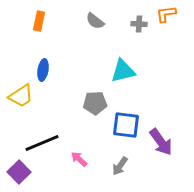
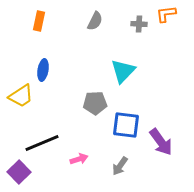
gray semicircle: rotated 102 degrees counterclockwise
cyan triangle: rotated 32 degrees counterclockwise
pink arrow: rotated 120 degrees clockwise
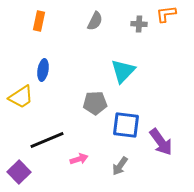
yellow trapezoid: moved 1 px down
black line: moved 5 px right, 3 px up
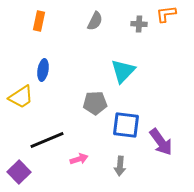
gray arrow: rotated 30 degrees counterclockwise
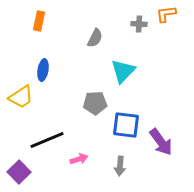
gray semicircle: moved 17 px down
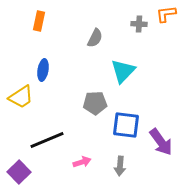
pink arrow: moved 3 px right, 3 px down
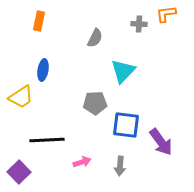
black line: rotated 20 degrees clockwise
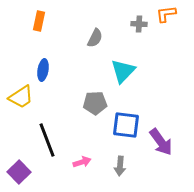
black line: rotated 72 degrees clockwise
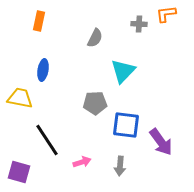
yellow trapezoid: moved 1 px left, 1 px down; rotated 136 degrees counterclockwise
black line: rotated 12 degrees counterclockwise
purple square: rotated 30 degrees counterclockwise
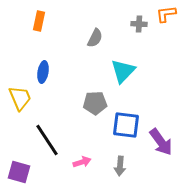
blue ellipse: moved 2 px down
yellow trapezoid: rotated 56 degrees clockwise
